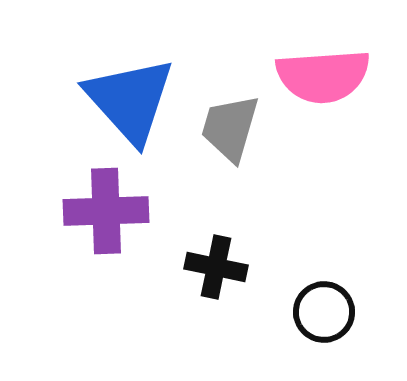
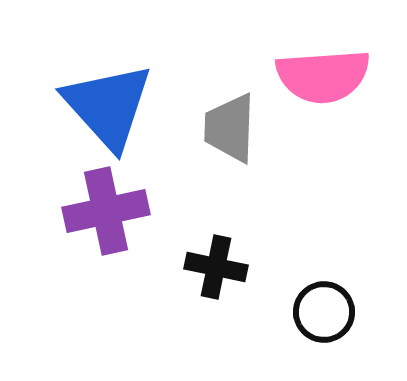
blue triangle: moved 22 px left, 6 px down
gray trapezoid: rotated 14 degrees counterclockwise
purple cross: rotated 10 degrees counterclockwise
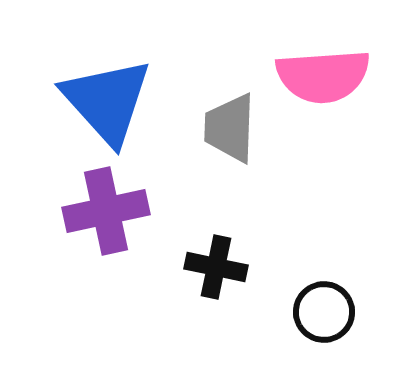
blue triangle: moved 1 px left, 5 px up
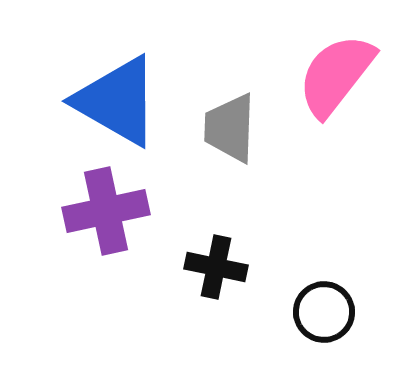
pink semicircle: moved 13 px right, 1 px up; rotated 132 degrees clockwise
blue triangle: moved 10 px right; rotated 18 degrees counterclockwise
